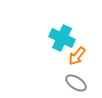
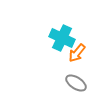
orange arrow: moved 3 px up
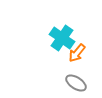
cyan cross: rotated 10 degrees clockwise
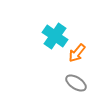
cyan cross: moved 7 px left, 2 px up
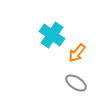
cyan cross: moved 3 px left, 1 px up
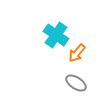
cyan cross: moved 4 px right
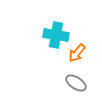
cyan cross: rotated 25 degrees counterclockwise
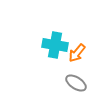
cyan cross: moved 1 px left, 10 px down
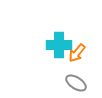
cyan cross: moved 4 px right; rotated 10 degrees counterclockwise
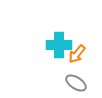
orange arrow: moved 1 px down
